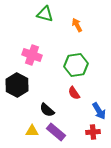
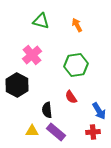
green triangle: moved 4 px left, 7 px down
pink cross: rotated 30 degrees clockwise
red semicircle: moved 3 px left, 4 px down
black semicircle: rotated 42 degrees clockwise
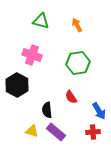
pink cross: rotated 30 degrees counterclockwise
green hexagon: moved 2 px right, 2 px up
yellow triangle: rotated 16 degrees clockwise
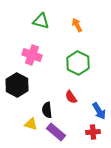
green hexagon: rotated 25 degrees counterclockwise
yellow triangle: moved 1 px left, 7 px up
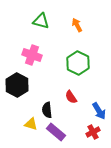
red cross: rotated 24 degrees counterclockwise
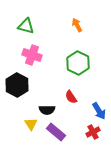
green triangle: moved 15 px left, 5 px down
black semicircle: rotated 84 degrees counterclockwise
yellow triangle: rotated 40 degrees clockwise
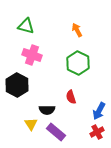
orange arrow: moved 5 px down
red semicircle: rotated 16 degrees clockwise
blue arrow: rotated 60 degrees clockwise
red cross: moved 4 px right
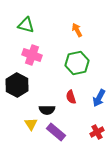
green triangle: moved 1 px up
green hexagon: moved 1 px left; rotated 20 degrees clockwise
blue arrow: moved 13 px up
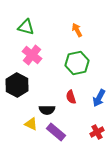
green triangle: moved 2 px down
pink cross: rotated 18 degrees clockwise
yellow triangle: rotated 32 degrees counterclockwise
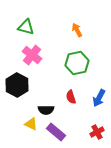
black semicircle: moved 1 px left
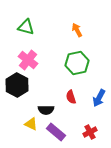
pink cross: moved 4 px left, 5 px down
red cross: moved 7 px left
